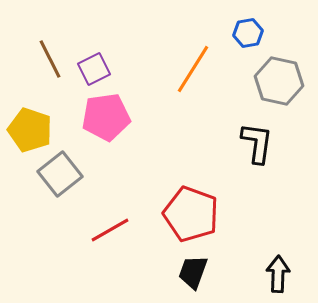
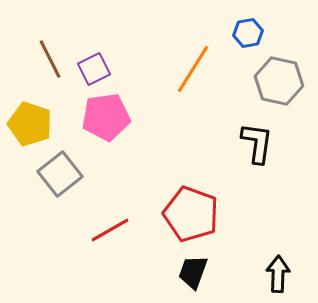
yellow pentagon: moved 6 px up
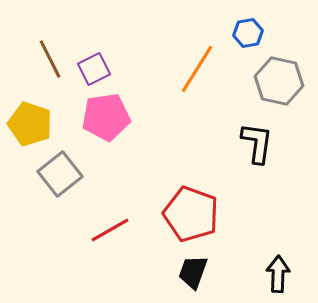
orange line: moved 4 px right
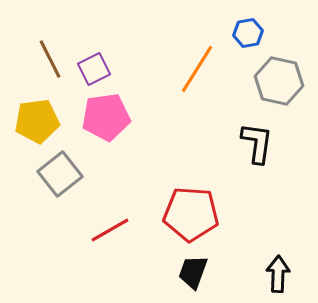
yellow pentagon: moved 7 px right, 3 px up; rotated 27 degrees counterclockwise
red pentagon: rotated 16 degrees counterclockwise
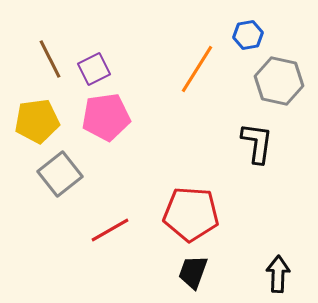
blue hexagon: moved 2 px down
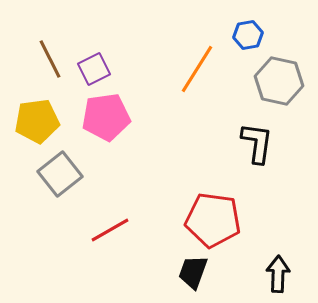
red pentagon: moved 22 px right, 6 px down; rotated 4 degrees clockwise
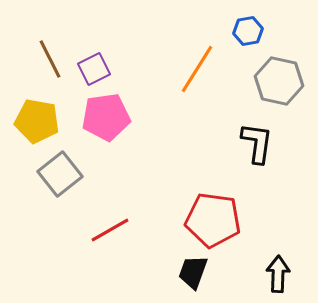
blue hexagon: moved 4 px up
yellow pentagon: rotated 18 degrees clockwise
